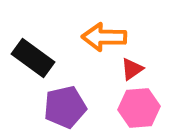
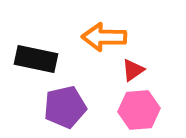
black rectangle: moved 3 px right, 1 px down; rotated 24 degrees counterclockwise
red triangle: moved 1 px right, 1 px down
pink hexagon: moved 2 px down
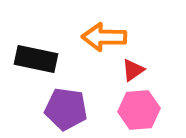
purple pentagon: moved 1 px right, 2 px down; rotated 21 degrees clockwise
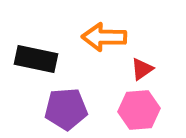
red triangle: moved 9 px right, 1 px up
purple pentagon: rotated 12 degrees counterclockwise
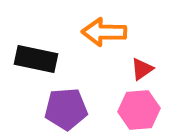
orange arrow: moved 5 px up
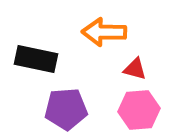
red triangle: moved 7 px left; rotated 50 degrees clockwise
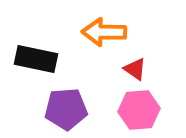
red triangle: rotated 20 degrees clockwise
